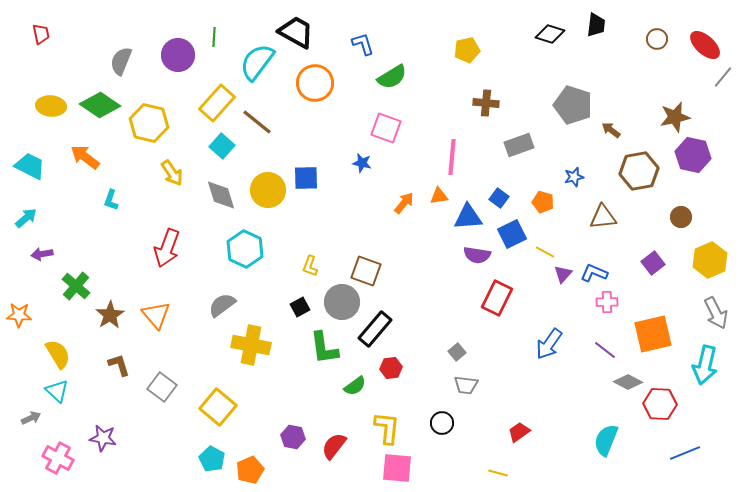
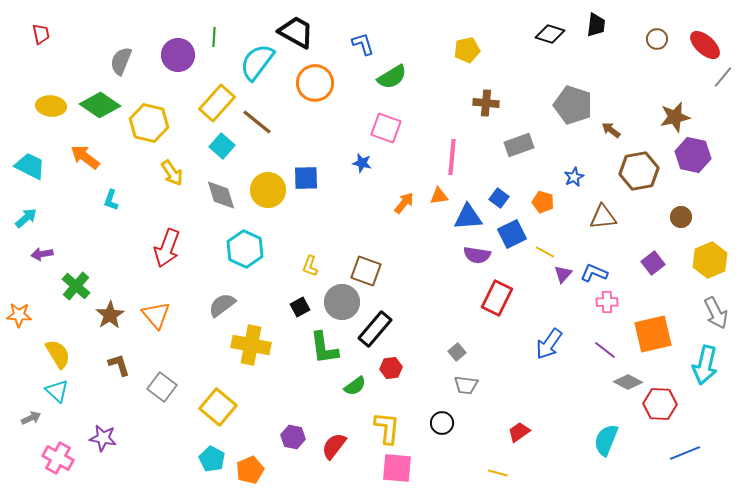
blue star at (574, 177): rotated 12 degrees counterclockwise
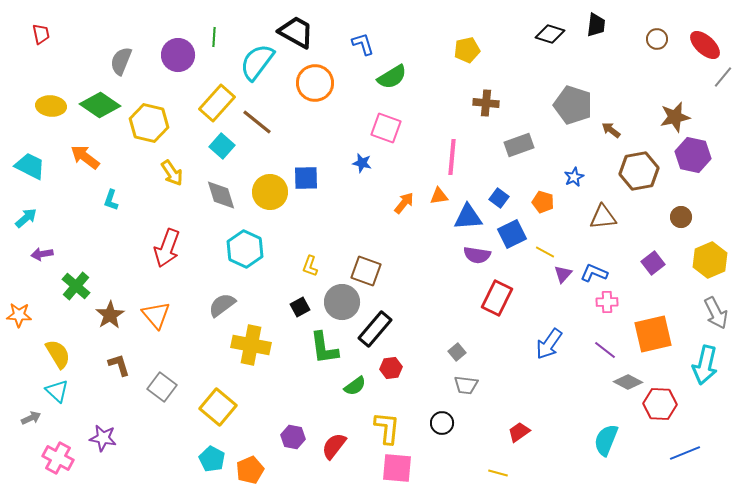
yellow circle at (268, 190): moved 2 px right, 2 px down
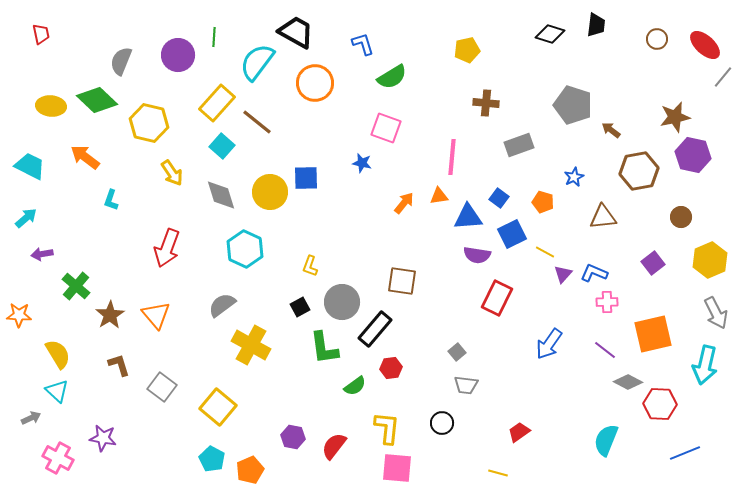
green diamond at (100, 105): moved 3 px left, 5 px up; rotated 9 degrees clockwise
brown square at (366, 271): moved 36 px right, 10 px down; rotated 12 degrees counterclockwise
yellow cross at (251, 345): rotated 18 degrees clockwise
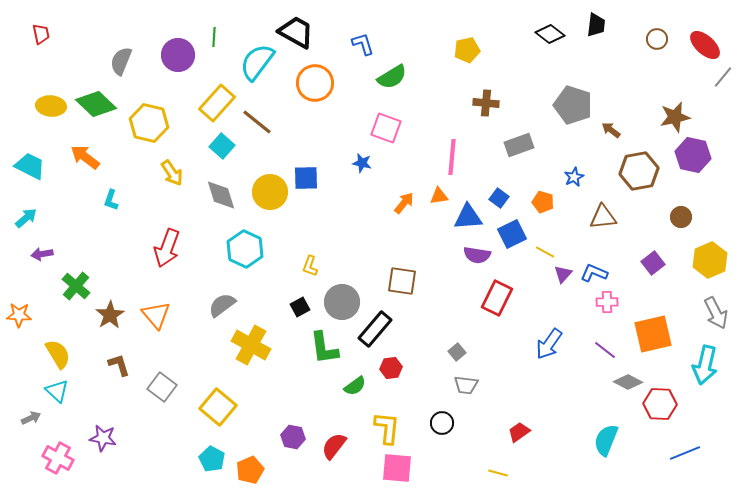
black diamond at (550, 34): rotated 20 degrees clockwise
green diamond at (97, 100): moved 1 px left, 4 px down
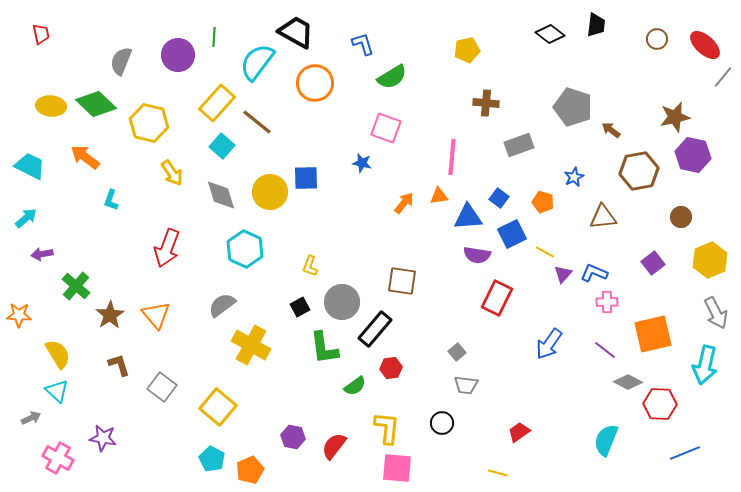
gray pentagon at (573, 105): moved 2 px down
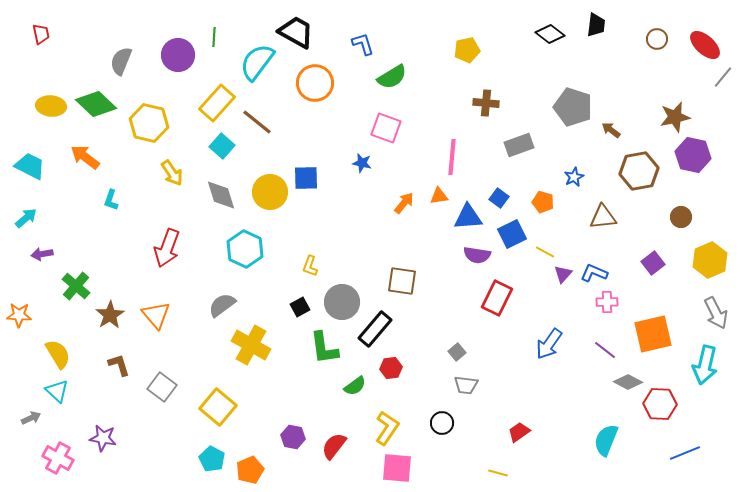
yellow L-shape at (387, 428): rotated 28 degrees clockwise
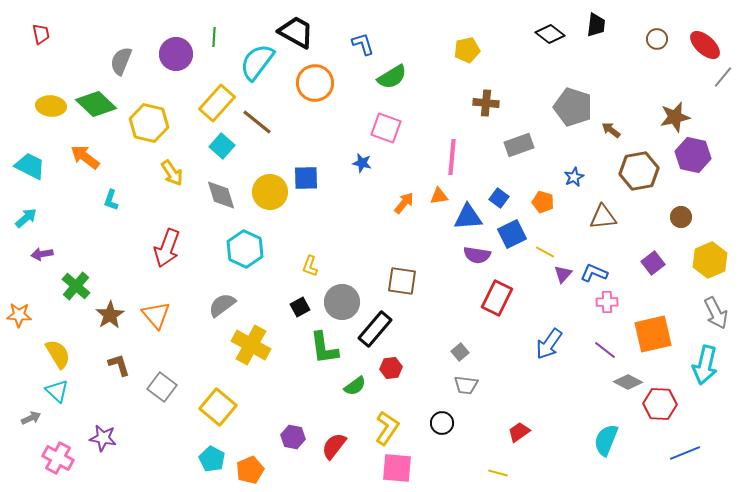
purple circle at (178, 55): moved 2 px left, 1 px up
gray square at (457, 352): moved 3 px right
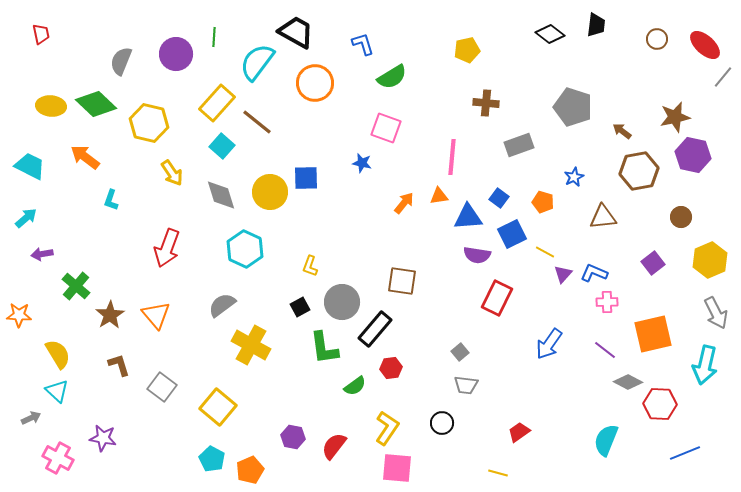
brown arrow at (611, 130): moved 11 px right, 1 px down
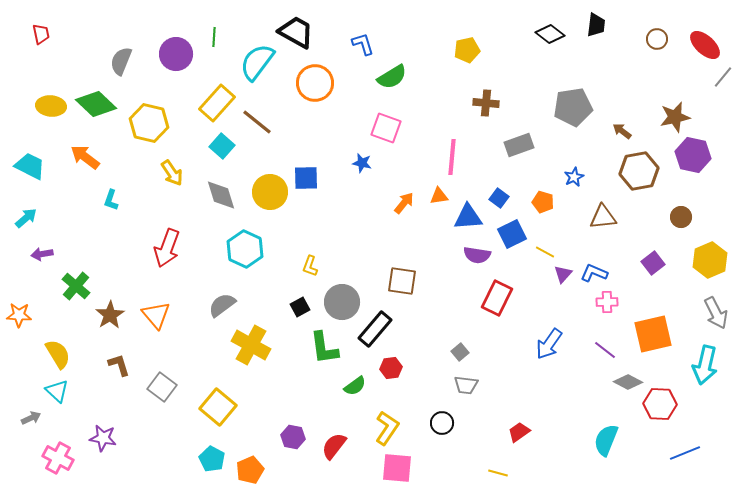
gray pentagon at (573, 107): rotated 27 degrees counterclockwise
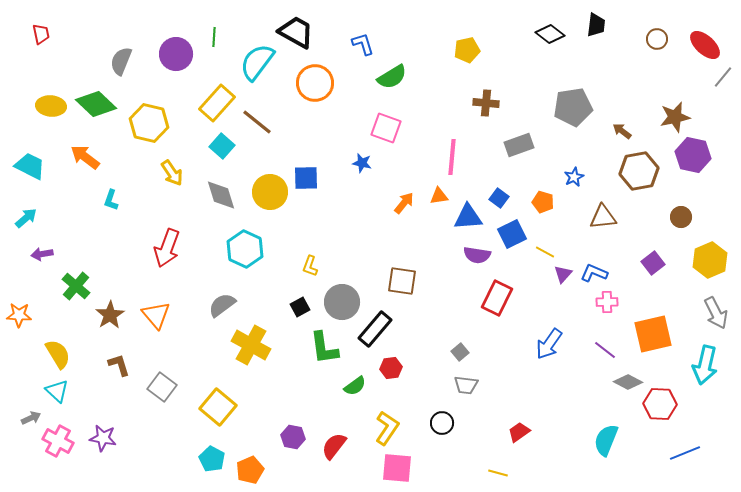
pink cross at (58, 458): moved 17 px up
